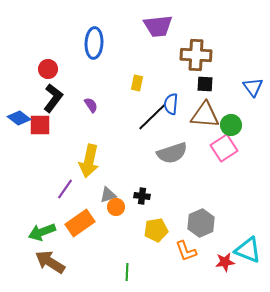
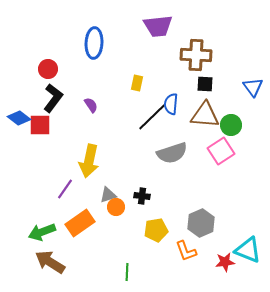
pink square: moved 3 px left, 3 px down
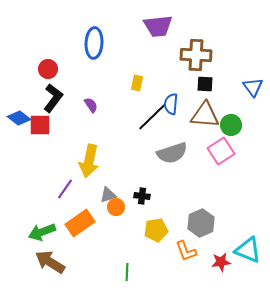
red star: moved 4 px left
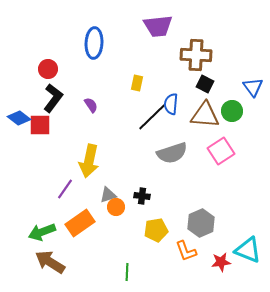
black square: rotated 24 degrees clockwise
green circle: moved 1 px right, 14 px up
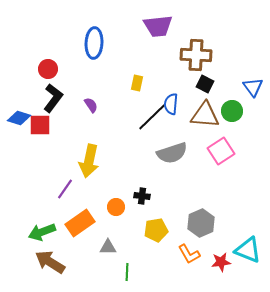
blue diamond: rotated 20 degrees counterclockwise
gray triangle: moved 52 px down; rotated 18 degrees clockwise
orange L-shape: moved 3 px right, 3 px down; rotated 10 degrees counterclockwise
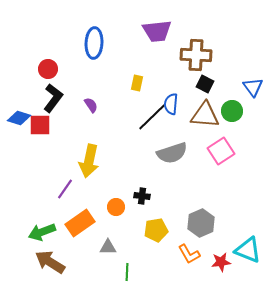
purple trapezoid: moved 1 px left, 5 px down
